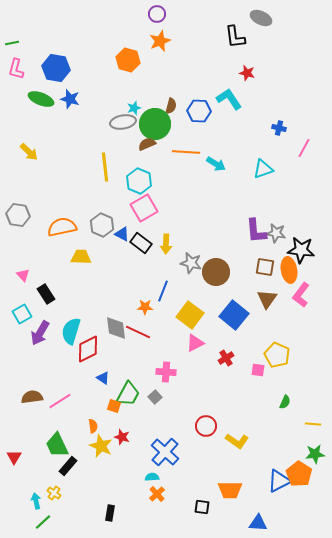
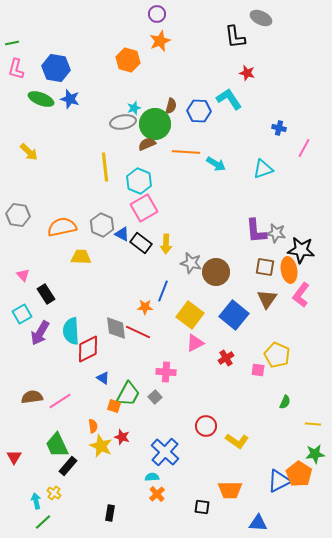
cyan semicircle at (71, 331): rotated 20 degrees counterclockwise
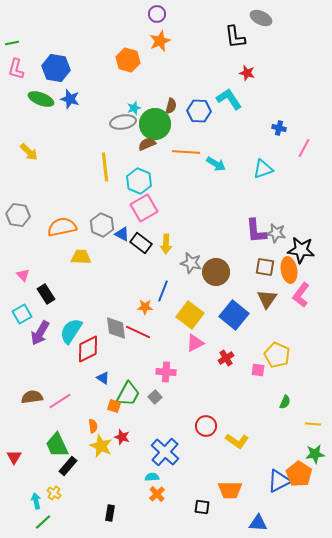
cyan semicircle at (71, 331): rotated 36 degrees clockwise
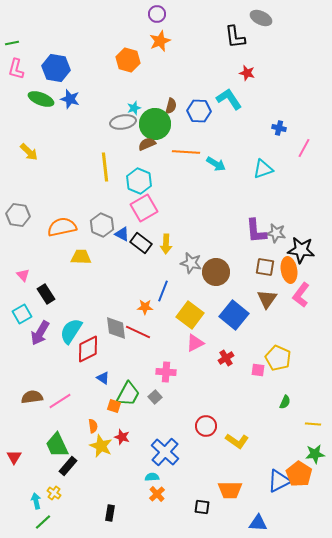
yellow pentagon at (277, 355): moved 1 px right, 3 px down
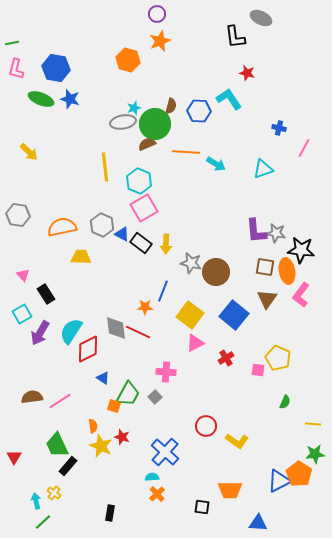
orange ellipse at (289, 270): moved 2 px left, 1 px down
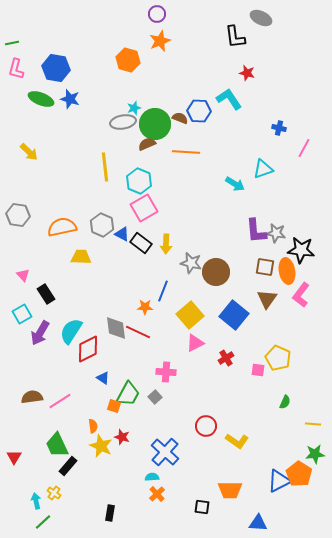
brown semicircle at (171, 106): moved 9 px right, 12 px down; rotated 84 degrees counterclockwise
cyan arrow at (216, 164): moved 19 px right, 20 px down
yellow square at (190, 315): rotated 12 degrees clockwise
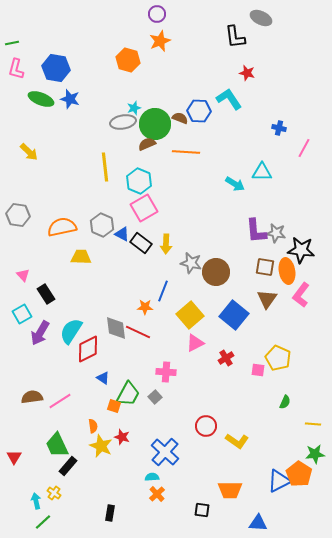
cyan triangle at (263, 169): moved 1 px left, 3 px down; rotated 20 degrees clockwise
black square at (202, 507): moved 3 px down
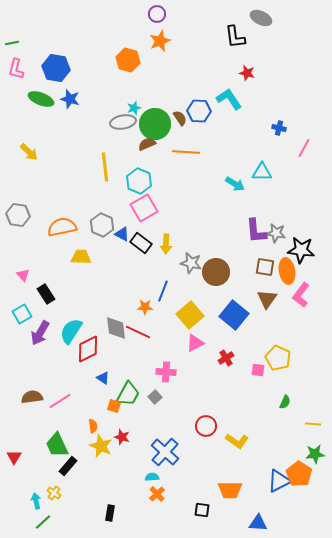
brown semicircle at (180, 118): rotated 35 degrees clockwise
